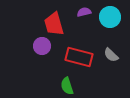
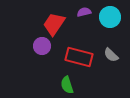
red trapezoid: rotated 50 degrees clockwise
green semicircle: moved 1 px up
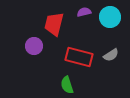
red trapezoid: rotated 20 degrees counterclockwise
purple circle: moved 8 px left
gray semicircle: rotated 77 degrees counterclockwise
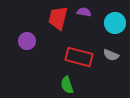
purple semicircle: rotated 24 degrees clockwise
cyan circle: moved 5 px right, 6 px down
red trapezoid: moved 4 px right, 6 px up
purple circle: moved 7 px left, 5 px up
gray semicircle: rotated 56 degrees clockwise
